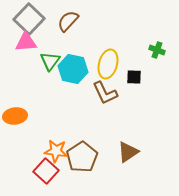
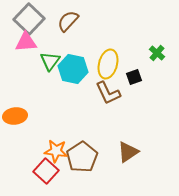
green cross: moved 3 px down; rotated 21 degrees clockwise
black square: rotated 21 degrees counterclockwise
brown L-shape: moved 3 px right
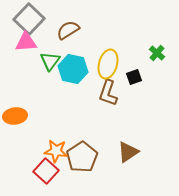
brown semicircle: moved 9 px down; rotated 15 degrees clockwise
brown L-shape: rotated 44 degrees clockwise
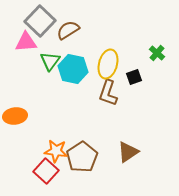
gray square: moved 11 px right, 2 px down
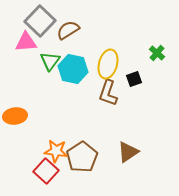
black square: moved 2 px down
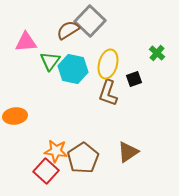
gray square: moved 50 px right
brown pentagon: moved 1 px right, 1 px down
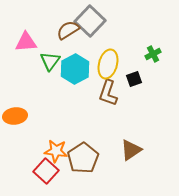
green cross: moved 4 px left, 1 px down; rotated 21 degrees clockwise
cyan hexagon: moved 2 px right; rotated 20 degrees clockwise
brown triangle: moved 3 px right, 2 px up
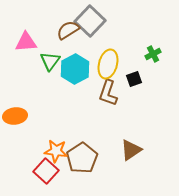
brown pentagon: moved 1 px left
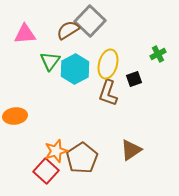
pink triangle: moved 1 px left, 8 px up
green cross: moved 5 px right
orange star: rotated 25 degrees counterclockwise
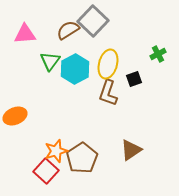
gray square: moved 3 px right
orange ellipse: rotated 15 degrees counterclockwise
